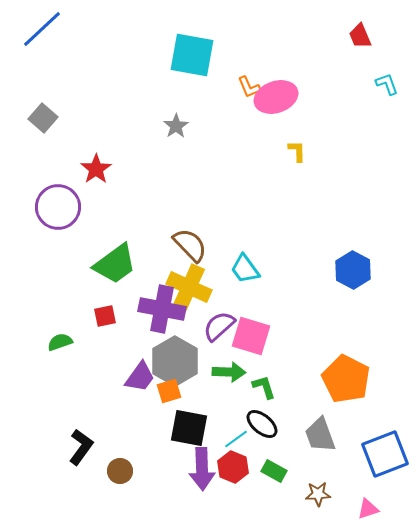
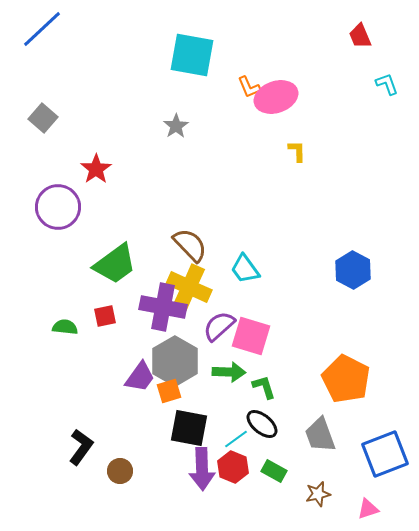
purple cross: moved 1 px right, 2 px up
green semicircle: moved 5 px right, 15 px up; rotated 25 degrees clockwise
brown star: rotated 10 degrees counterclockwise
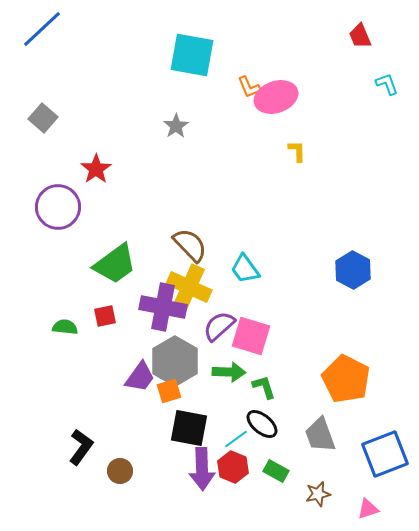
green rectangle: moved 2 px right
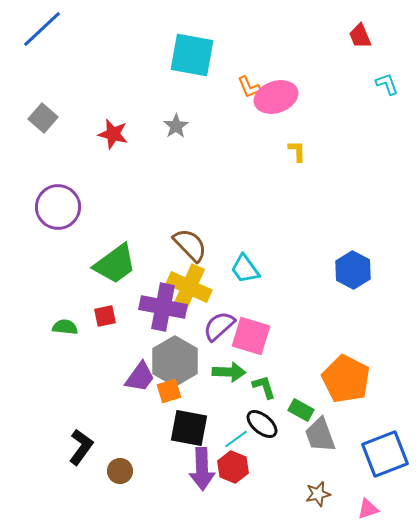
red star: moved 17 px right, 35 px up; rotated 24 degrees counterclockwise
green rectangle: moved 25 px right, 61 px up
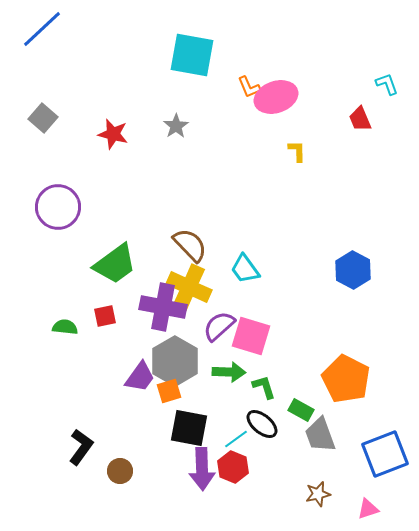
red trapezoid: moved 83 px down
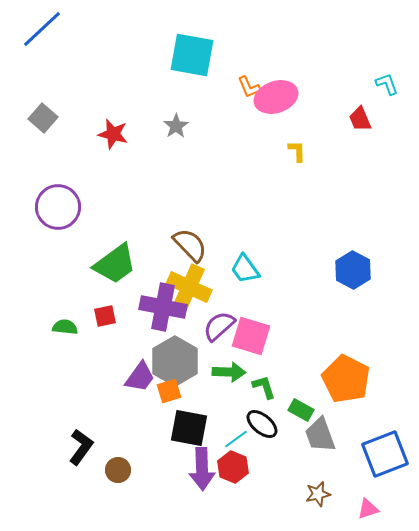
brown circle: moved 2 px left, 1 px up
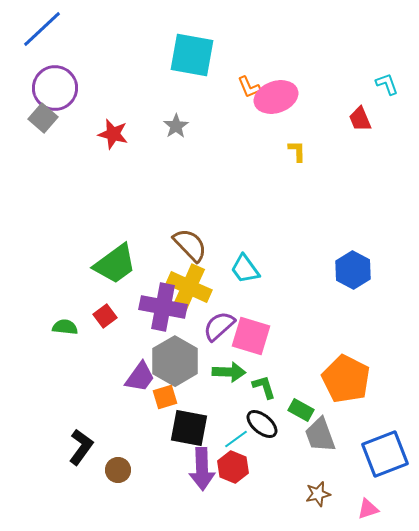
purple circle: moved 3 px left, 119 px up
red square: rotated 25 degrees counterclockwise
orange square: moved 4 px left, 6 px down
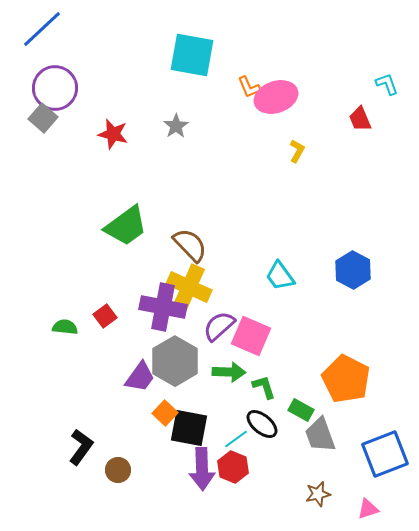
yellow L-shape: rotated 30 degrees clockwise
green trapezoid: moved 11 px right, 38 px up
cyan trapezoid: moved 35 px right, 7 px down
pink square: rotated 6 degrees clockwise
orange square: moved 16 px down; rotated 30 degrees counterclockwise
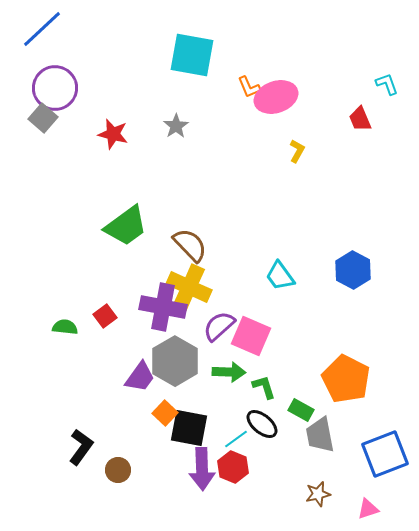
gray trapezoid: rotated 9 degrees clockwise
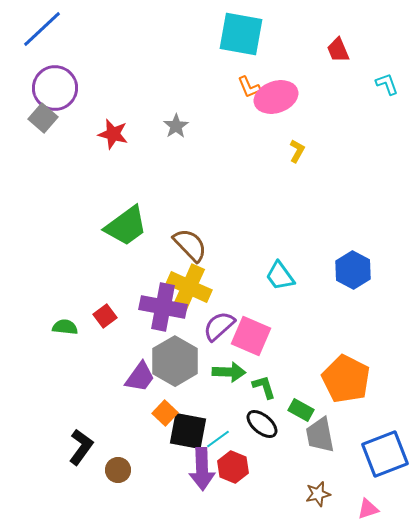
cyan square: moved 49 px right, 21 px up
red trapezoid: moved 22 px left, 69 px up
black square: moved 1 px left, 3 px down
cyan line: moved 18 px left
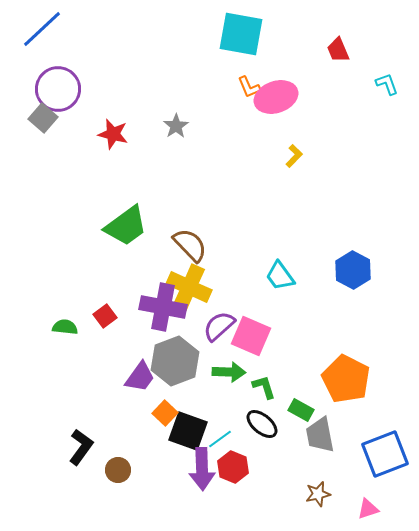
purple circle: moved 3 px right, 1 px down
yellow L-shape: moved 3 px left, 5 px down; rotated 15 degrees clockwise
gray hexagon: rotated 9 degrees clockwise
black square: rotated 9 degrees clockwise
cyan line: moved 2 px right
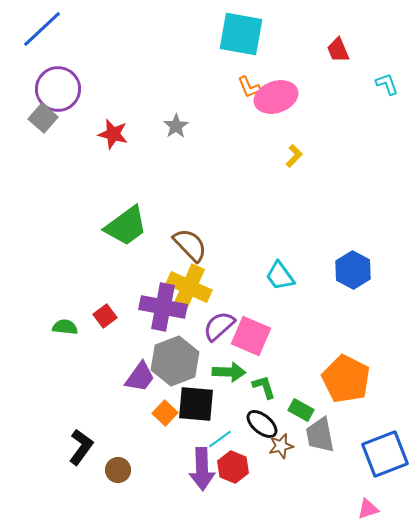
black square: moved 8 px right, 27 px up; rotated 15 degrees counterclockwise
brown star: moved 37 px left, 48 px up
